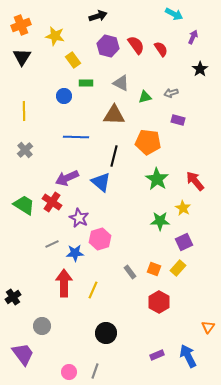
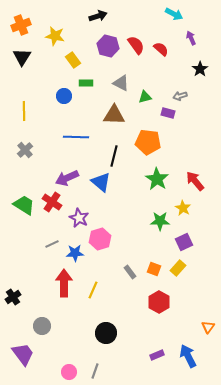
purple arrow at (193, 37): moved 2 px left, 1 px down; rotated 48 degrees counterclockwise
red semicircle at (161, 49): rotated 14 degrees counterclockwise
gray arrow at (171, 93): moved 9 px right, 3 px down
purple rectangle at (178, 120): moved 10 px left, 7 px up
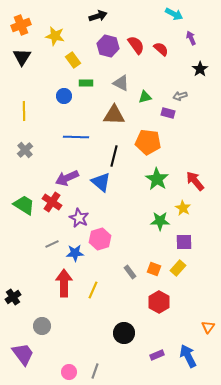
purple square at (184, 242): rotated 24 degrees clockwise
black circle at (106, 333): moved 18 px right
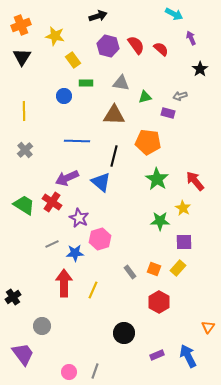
gray triangle at (121, 83): rotated 18 degrees counterclockwise
blue line at (76, 137): moved 1 px right, 4 px down
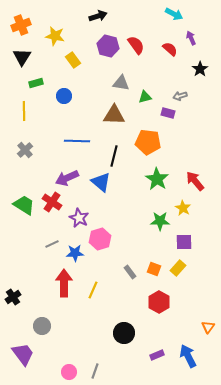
red semicircle at (161, 49): moved 9 px right
green rectangle at (86, 83): moved 50 px left; rotated 16 degrees counterclockwise
